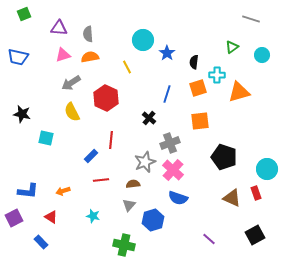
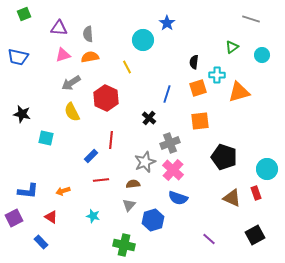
blue star at (167, 53): moved 30 px up
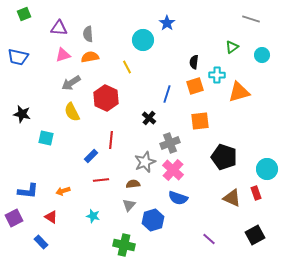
orange square at (198, 88): moved 3 px left, 2 px up
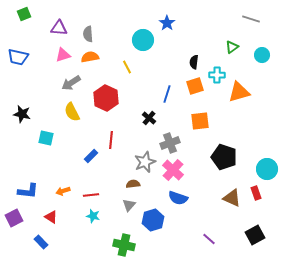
red line at (101, 180): moved 10 px left, 15 px down
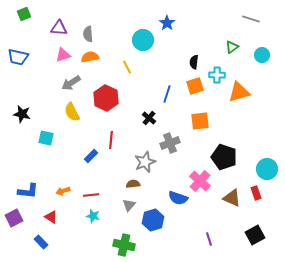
pink cross at (173, 170): moved 27 px right, 11 px down
purple line at (209, 239): rotated 32 degrees clockwise
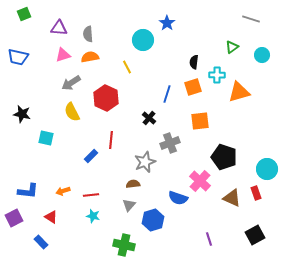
orange square at (195, 86): moved 2 px left, 1 px down
